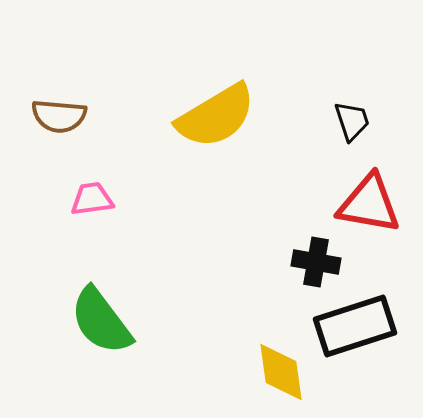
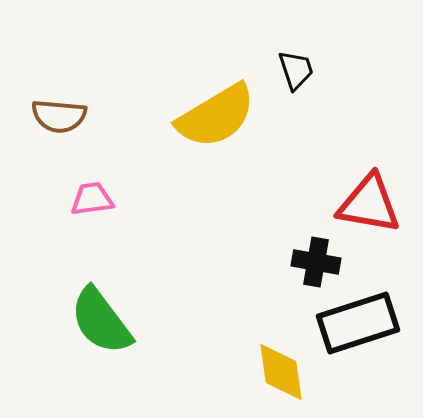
black trapezoid: moved 56 px left, 51 px up
black rectangle: moved 3 px right, 3 px up
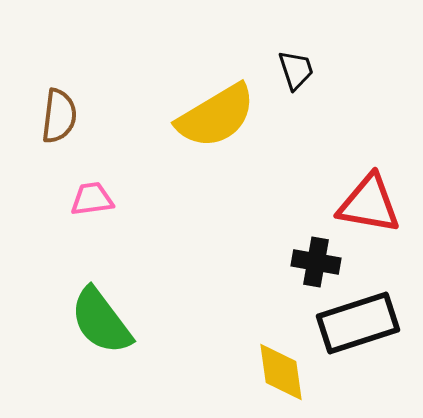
brown semicircle: rotated 88 degrees counterclockwise
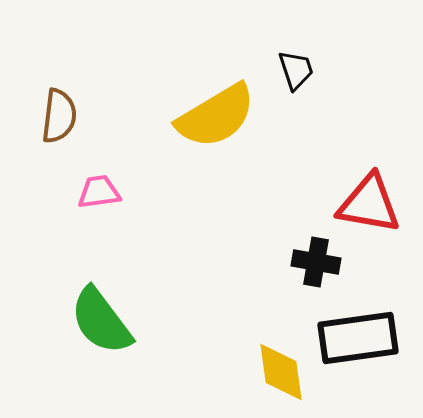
pink trapezoid: moved 7 px right, 7 px up
black rectangle: moved 15 px down; rotated 10 degrees clockwise
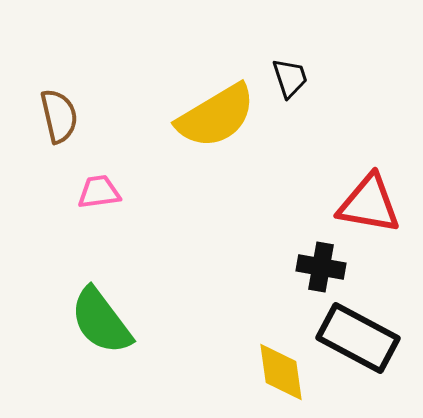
black trapezoid: moved 6 px left, 8 px down
brown semicircle: rotated 20 degrees counterclockwise
black cross: moved 5 px right, 5 px down
black rectangle: rotated 36 degrees clockwise
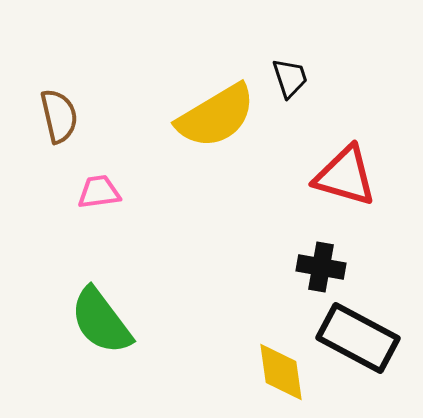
red triangle: moved 24 px left, 28 px up; rotated 6 degrees clockwise
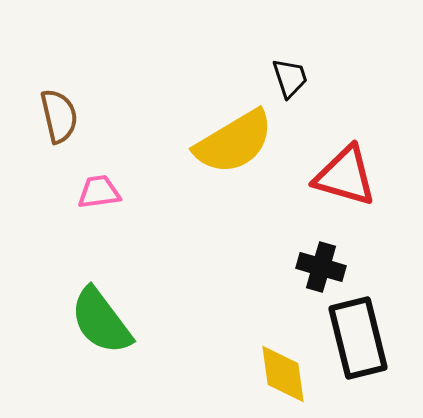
yellow semicircle: moved 18 px right, 26 px down
black cross: rotated 6 degrees clockwise
black rectangle: rotated 48 degrees clockwise
yellow diamond: moved 2 px right, 2 px down
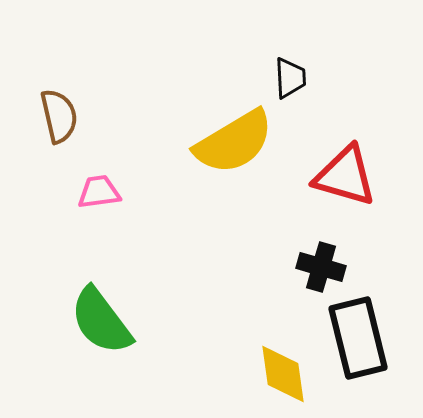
black trapezoid: rotated 15 degrees clockwise
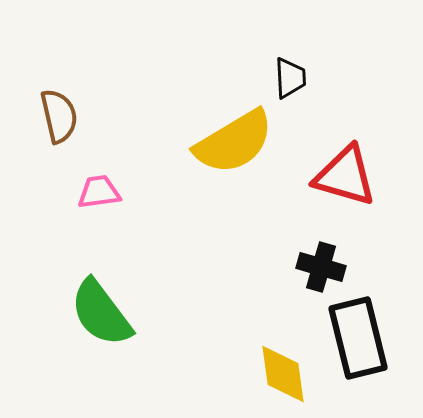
green semicircle: moved 8 px up
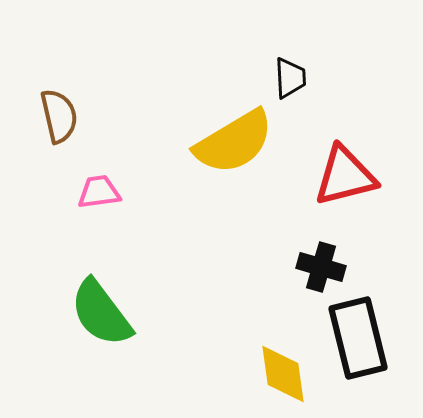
red triangle: rotated 30 degrees counterclockwise
